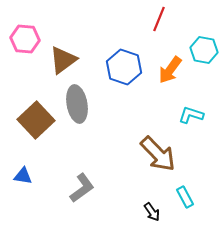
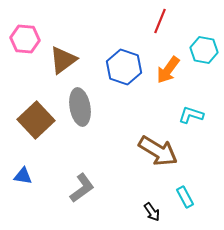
red line: moved 1 px right, 2 px down
orange arrow: moved 2 px left
gray ellipse: moved 3 px right, 3 px down
brown arrow: moved 3 px up; rotated 15 degrees counterclockwise
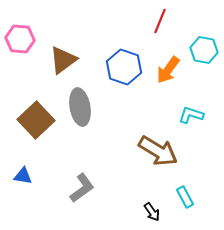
pink hexagon: moved 5 px left
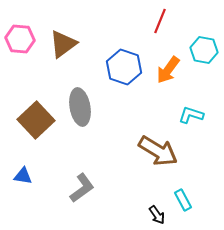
brown triangle: moved 16 px up
cyan rectangle: moved 2 px left, 3 px down
black arrow: moved 5 px right, 3 px down
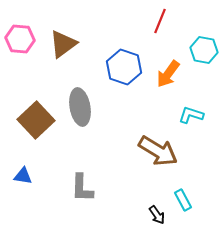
orange arrow: moved 4 px down
gray L-shape: rotated 128 degrees clockwise
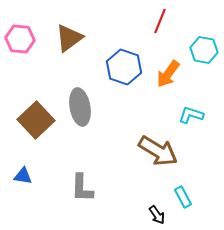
brown triangle: moved 6 px right, 6 px up
cyan rectangle: moved 3 px up
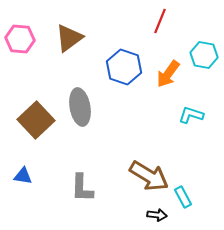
cyan hexagon: moved 5 px down
brown arrow: moved 9 px left, 25 px down
black arrow: rotated 48 degrees counterclockwise
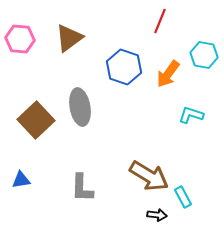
blue triangle: moved 2 px left, 4 px down; rotated 18 degrees counterclockwise
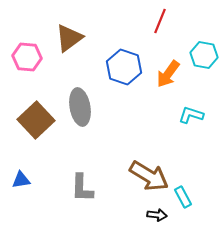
pink hexagon: moved 7 px right, 18 px down
